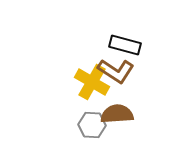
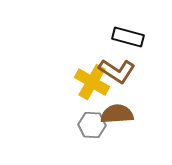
black rectangle: moved 3 px right, 8 px up
brown L-shape: moved 1 px right
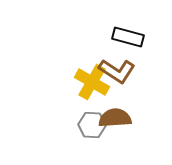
brown semicircle: moved 2 px left, 4 px down
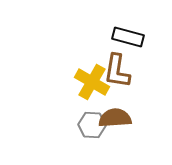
brown L-shape: rotated 66 degrees clockwise
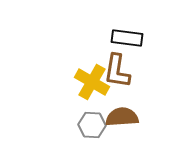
black rectangle: moved 1 px left, 1 px down; rotated 8 degrees counterclockwise
brown semicircle: moved 7 px right, 1 px up
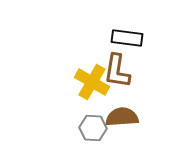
gray hexagon: moved 1 px right, 3 px down
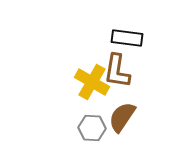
brown semicircle: rotated 52 degrees counterclockwise
gray hexagon: moved 1 px left
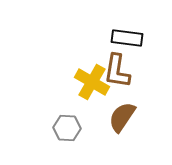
gray hexagon: moved 25 px left
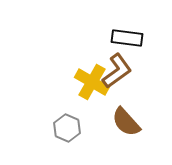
brown L-shape: rotated 135 degrees counterclockwise
brown semicircle: moved 4 px right, 5 px down; rotated 76 degrees counterclockwise
gray hexagon: rotated 20 degrees clockwise
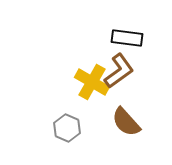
brown L-shape: moved 2 px right
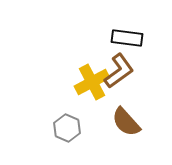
yellow cross: rotated 32 degrees clockwise
